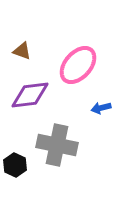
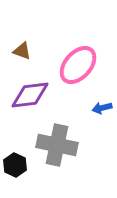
blue arrow: moved 1 px right
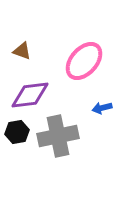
pink ellipse: moved 6 px right, 4 px up
gray cross: moved 1 px right, 9 px up; rotated 24 degrees counterclockwise
black hexagon: moved 2 px right, 33 px up; rotated 25 degrees clockwise
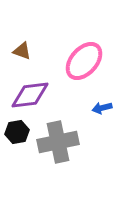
gray cross: moved 6 px down
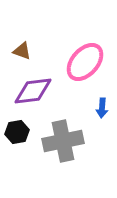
pink ellipse: moved 1 px right, 1 px down
purple diamond: moved 3 px right, 4 px up
blue arrow: rotated 72 degrees counterclockwise
gray cross: moved 5 px right, 1 px up
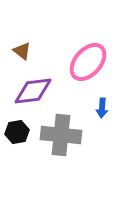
brown triangle: rotated 18 degrees clockwise
pink ellipse: moved 3 px right
gray cross: moved 2 px left, 6 px up; rotated 18 degrees clockwise
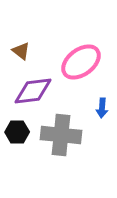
brown triangle: moved 1 px left
pink ellipse: moved 7 px left; rotated 12 degrees clockwise
black hexagon: rotated 10 degrees clockwise
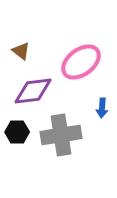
gray cross: rotated 15 degrees counterclockwise
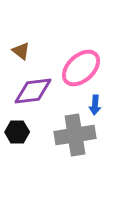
pink ellipse: moved 6 px down; rotated 6 degrees counterclockwise
blue arrow: moved 7 px left, 3 px up
gray cross: moved 14 px right
